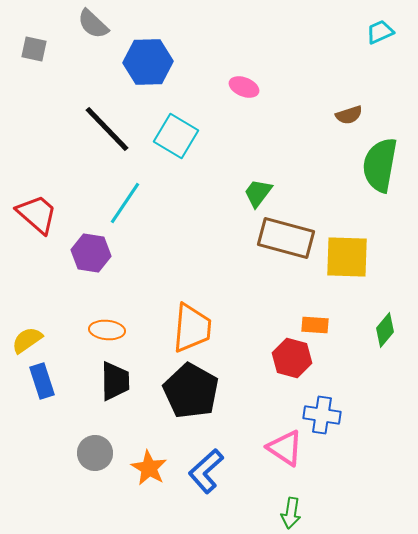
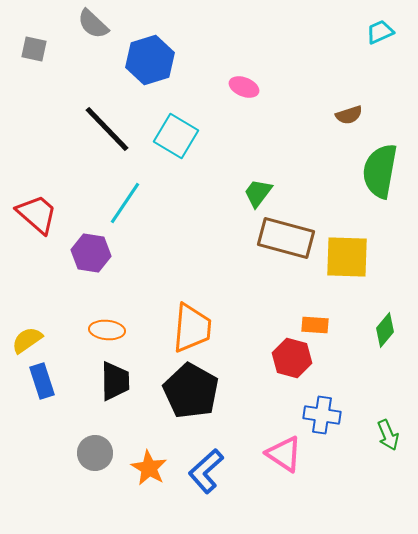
blue hexagon: moved 2 px right, 2 px up; rotated 15 degrees counterclockwise
green semicircle: moved 6 px down
pink triangle: moved 1 px left, 6 px down
green arrow: moved 97 px right, 78 px up; rotated 32 degrees counterclockwise
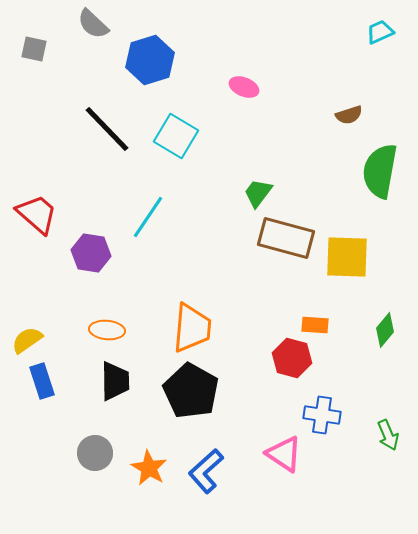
cyan line: moved 23 px right, 14 px down
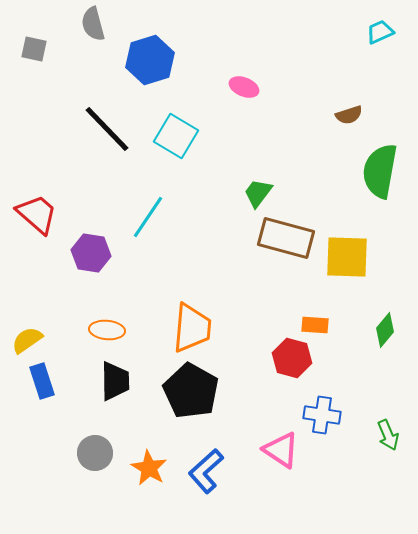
gray semicircle: rotated 32 degrees clockwise
pink triangle: moved 3 px left, 4 px up
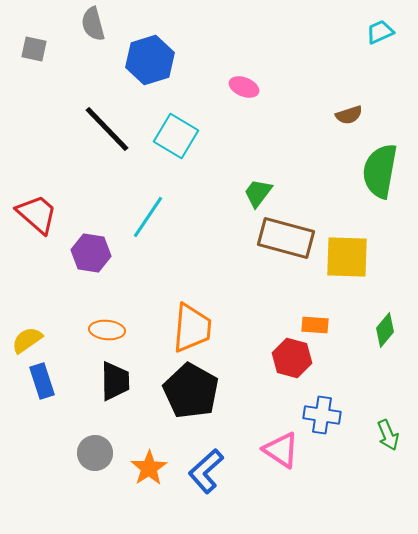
orange star: rotated 9 degrees clockwise
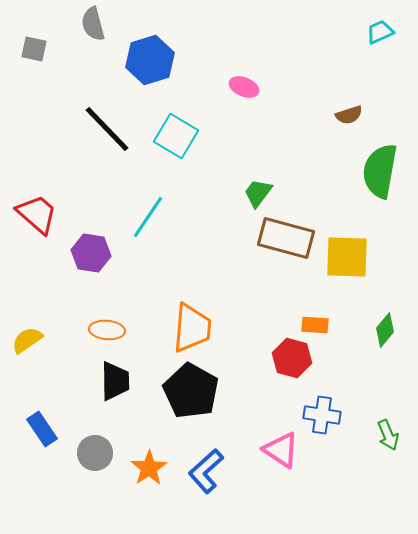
blue rectangle: moved 48 px down; rotated 16 degrees counterclockwise
